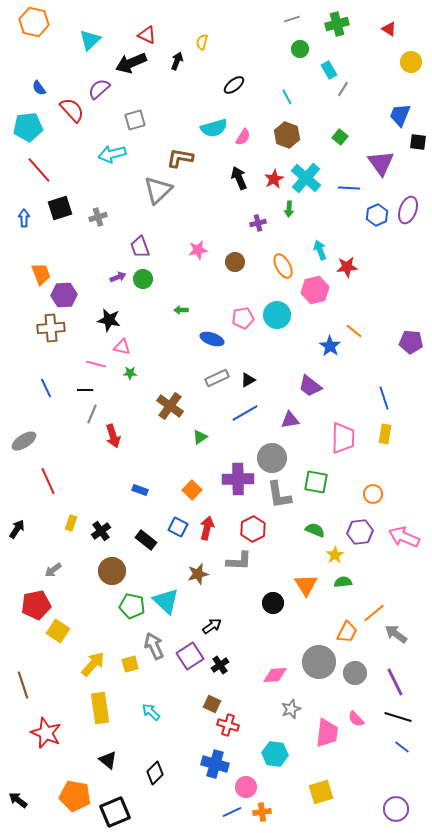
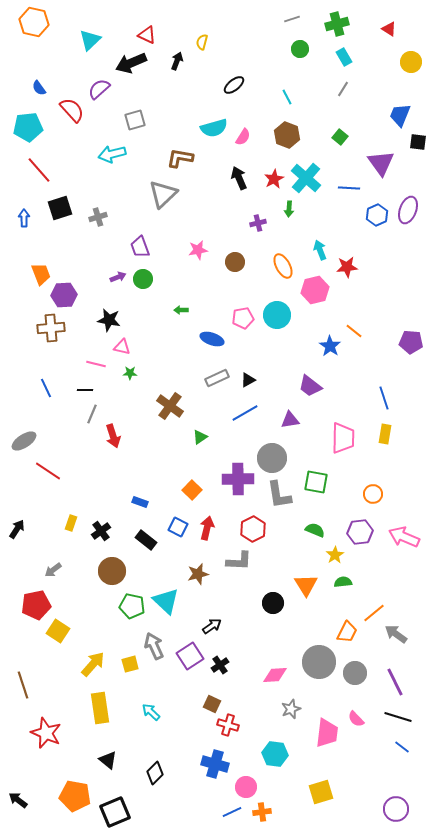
cyan rectangle at (329, 70): moved 15 px right, 13 px up
gray triangle at (158, 190): moved 5 px right, 4 px down
red line at (48, 481): moved 10 px up; rotated 32 degrees counterclockwise
blue rectangle at (140, 490): moved 12 px down
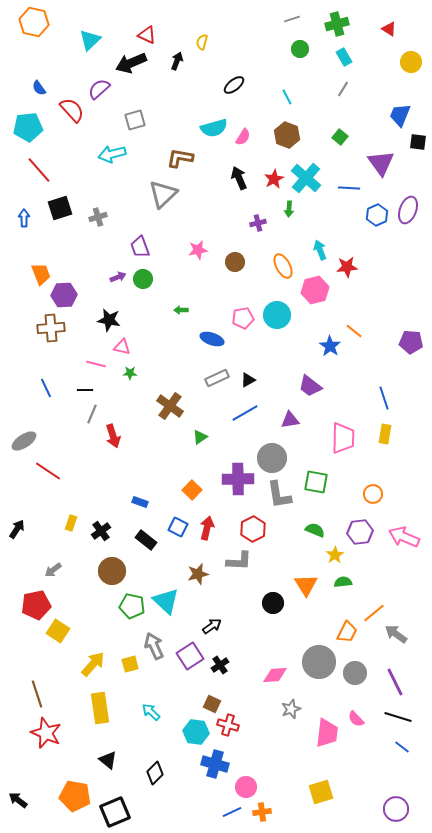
brown line at (23, 685): moved 14 px right, 9 px down
cyan hexagon at (275, 754): moved 79 px left, 22 px up
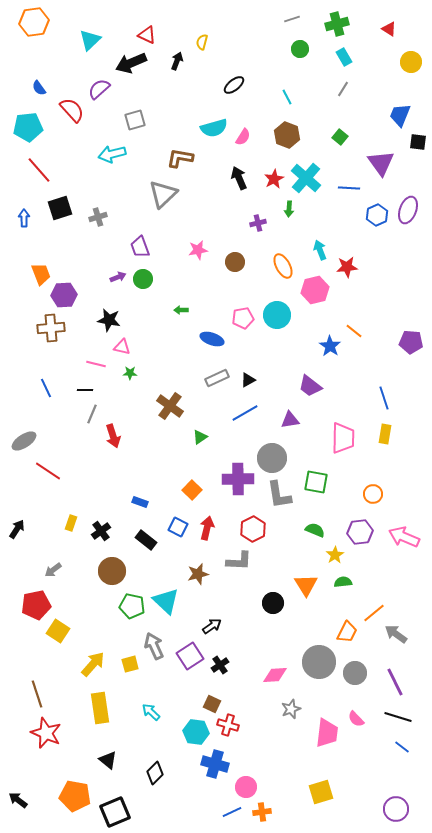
orange hexagon at (34, 22): rotated 20 degrees counterclockwise
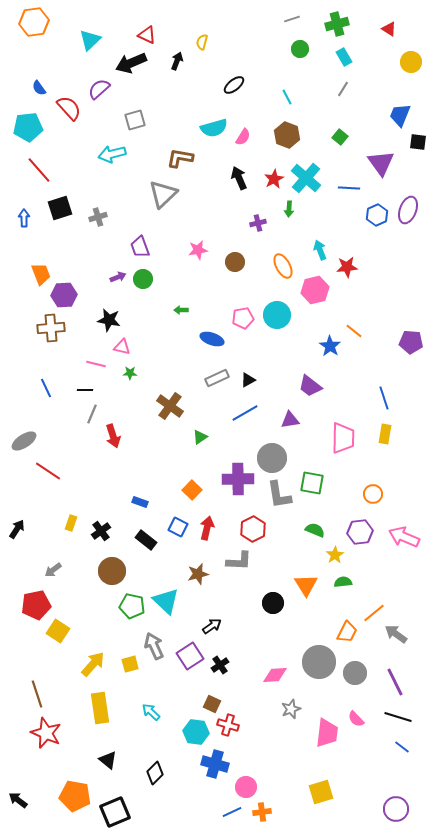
red semicircle at (72, 110): moved 3 px left, 2 px up
green square at (316, 482): moved 4 px left, 1 px down
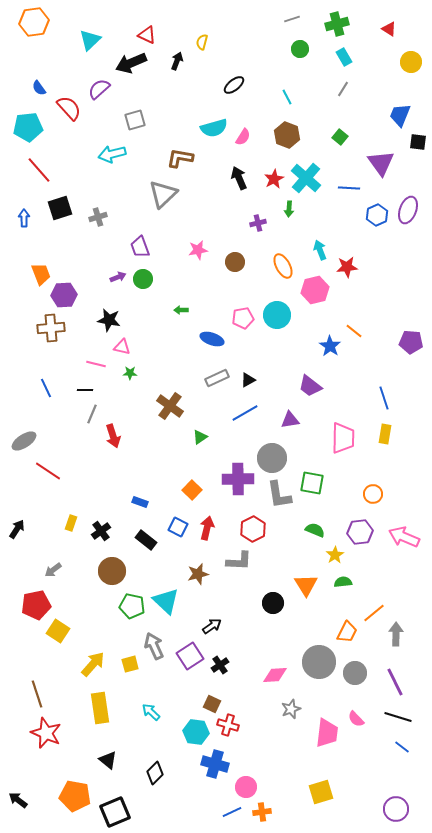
gray arrow at (396, 634): rotated 55 degrees clockwise
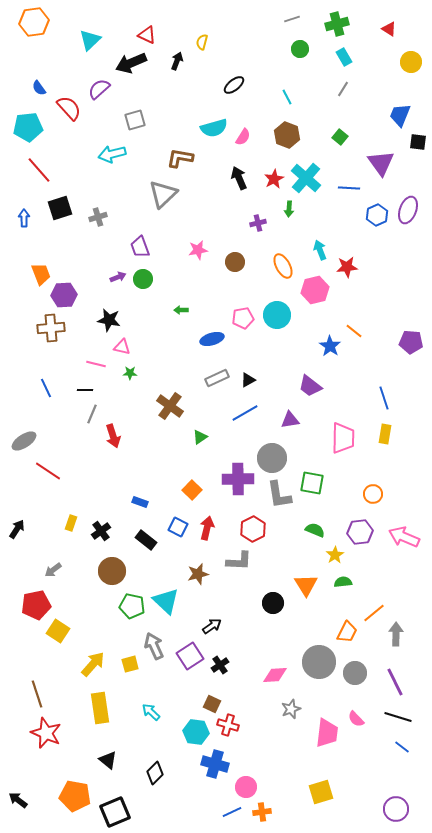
blue ellipse at (212, 339): rotated 35 degrees counterclockwise
